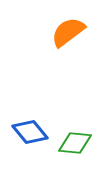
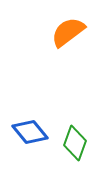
green diamond: rotated 76 degrees counterclockwise
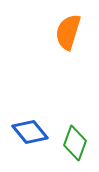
orange semicircle: rotated 36 degrees counterclockwise
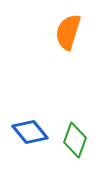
green diamond: moved 3 px up
